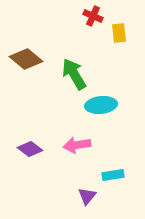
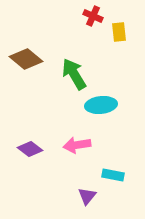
yellow rectangle: moved 1 px up
cyan rectangle: rotated 20 degrees clockwise
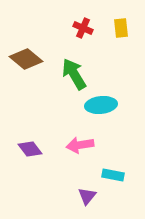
red cross: moved 10 px left, 12 px down
yellow rectangle: moved 2 px right, 4 px up
pink arrow: moved 3 px right
purple diamond: rotated 15 degrees clockwise
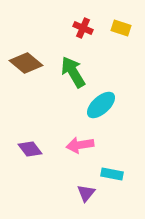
yellow rectangle: rotated 66 degrees counterclockwise
brown diamond: moved 4 px down
green arrow: moved 1 px left, 2 px up
cyan ellipse: rotated 36 degrees counterclockwise
cyan rectangle: moved 1 px left, 1 px up
purple triangle: moved 1 px left, 3 px up
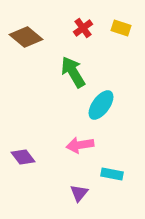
red cross: rotated 30 degrees clockwise
brown diamond: moved 26 px up
cyan ellipse: rotated 12 degrees counterclockwise
purple diamond: moved 7 px left, 8 px down
purple triangle: moved 7 px left
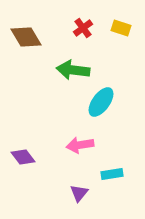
brown diamond: rotated 20 degrees clockwise
green arrow: moved 2 px up; rotated 52 degrees counterclockwise
cyan ellipse: moved 3 px up
cyan rectangle: rotated 20 degrees counterclockwise
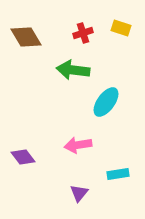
red cross: moved 5 px down; rotated 18 degrees clockwise
cyan ellipse: moved 5 px right
pink arrow: moved 2 px left
cyan rectangle: moved 6 px right
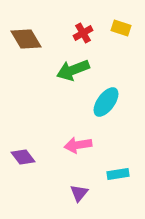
red cross: rotated 12 degrees counterclockwise
brown diamond: moved 2 px down
green arrow: rotated 28 degrees counterclockwise
